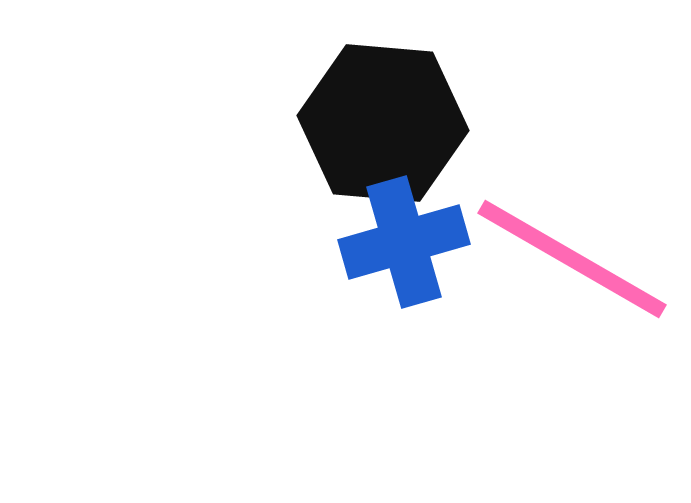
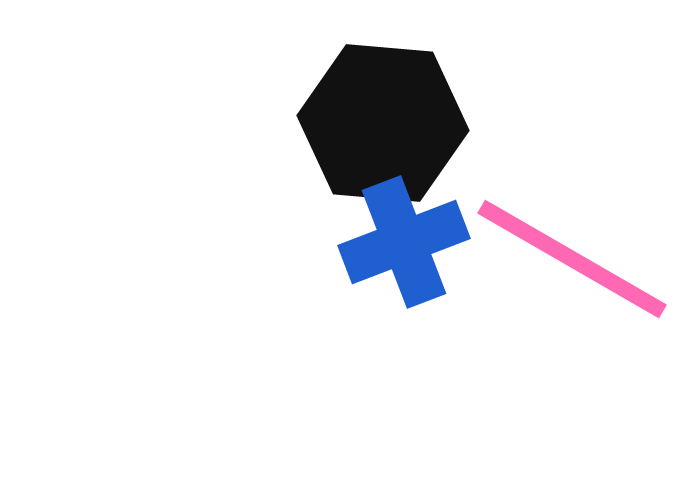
blue cross: rotated 5 degrees counterclockwise
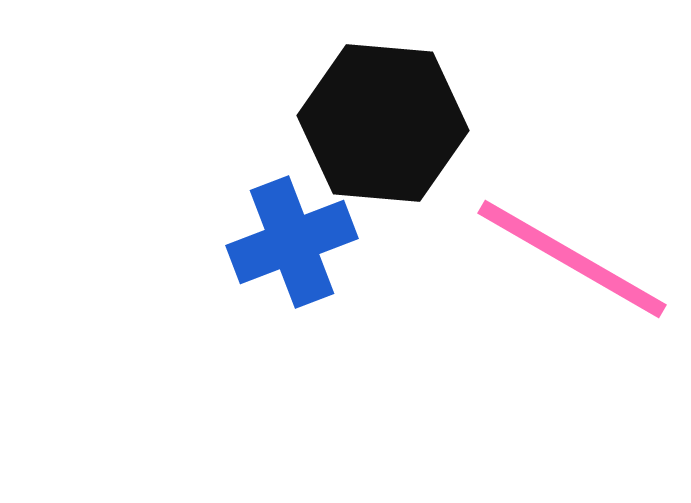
blue cross: moved 112 px left
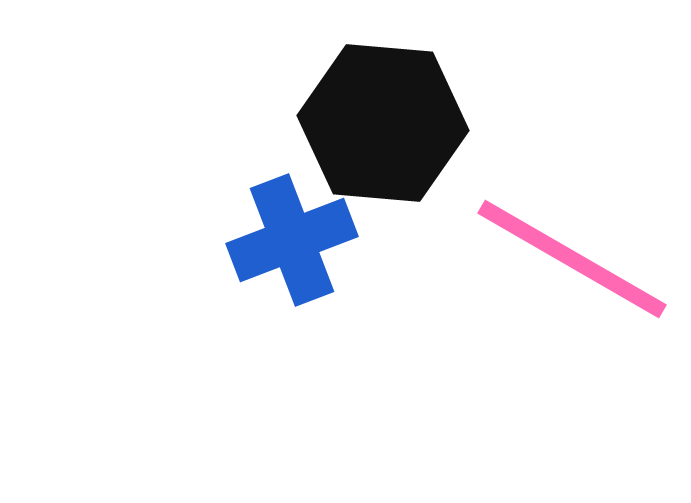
blue cross: moved 2 px up
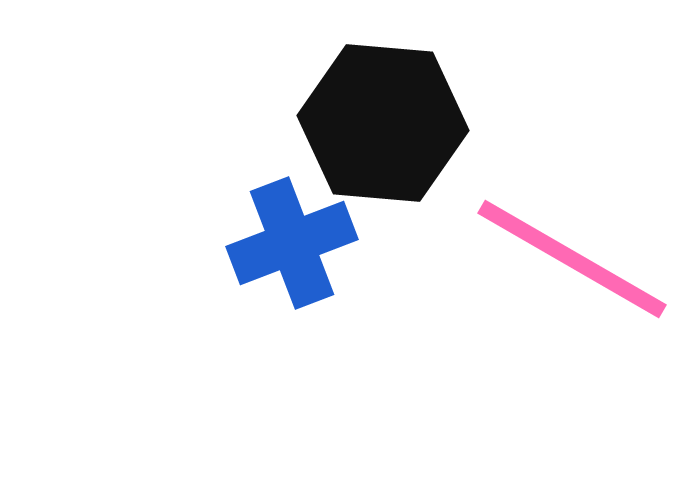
blue cross: moved 3 px down
